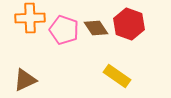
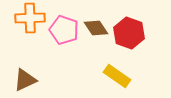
red hexagon: moved 9 px down
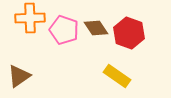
brown triangle: moved 6 px left, 4 px up; rotated 10 degrees counterclockwise
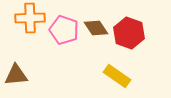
brown triangle: moved 3 px left, 1 px up; rotated 30 degrees clockwise
